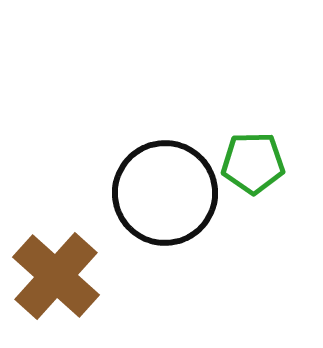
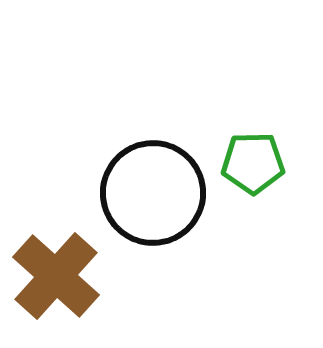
black circle: moved 12 px left
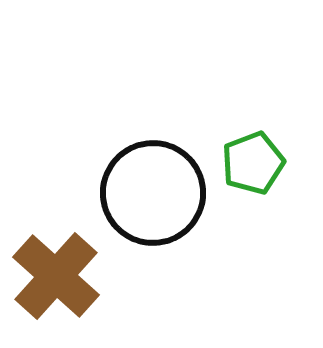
green pentagon: rotated 20 degrees counterclockwise
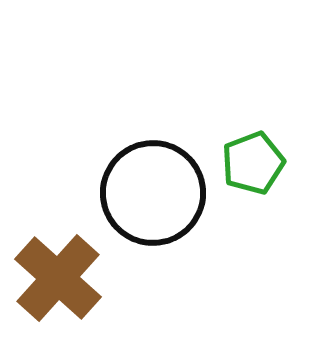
brown cross: moved 2 px right, 2 px down
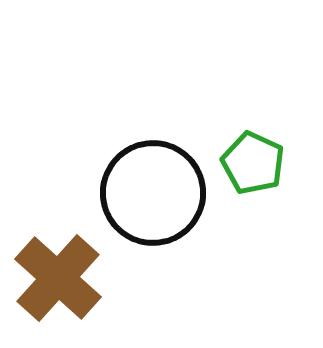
green pentagon: rotated 26 degrees counterclockwise
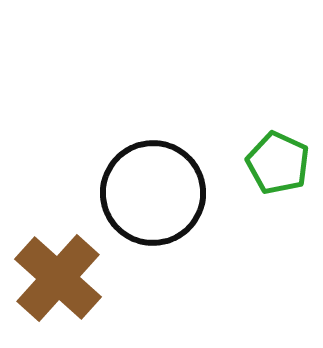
green pentagon: moved 25 px right
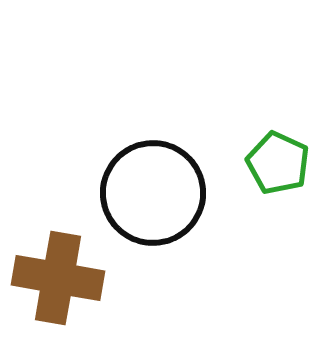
brown cross: rotated 32 degrees counterclockwise
